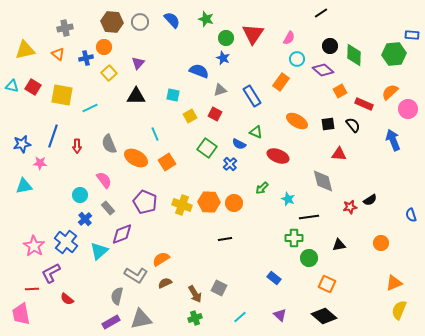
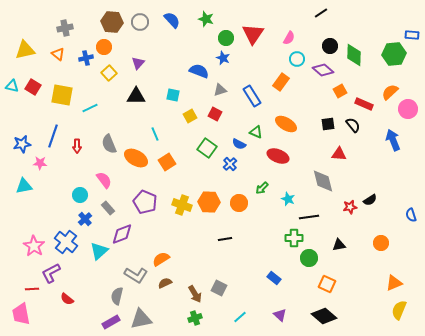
orange ellipse at (297, 121): moved 11 px left, 3 px down
orange circle at (234, 203): moved 5 px right
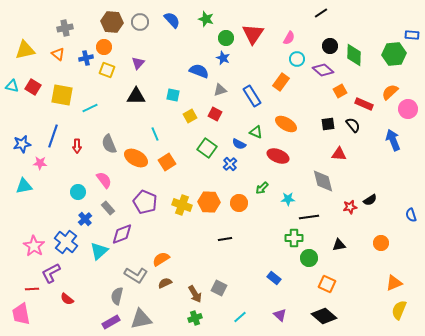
yellow square at (109, 73): moved 2 px left, 3 px up; rotated 28 degrees counterclockwise
cyan circle at (80, 195): moved 2 px left, 3 px up
cyan star at (288, 199): rotated 24 degrees counterclockwise
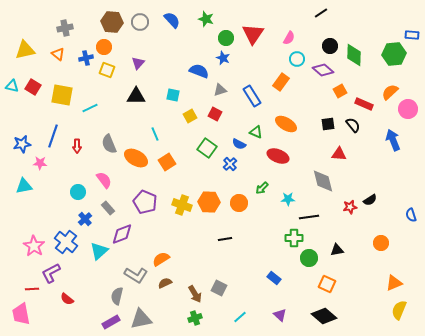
black triangle at (339, 245): moved 2 px left, 5 px down
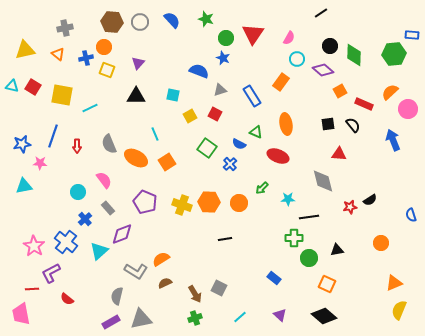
orange ellipse at (286, 124): rotated 50 degrees clockwise
gray L-shape at (136, 275): moved 4 px up
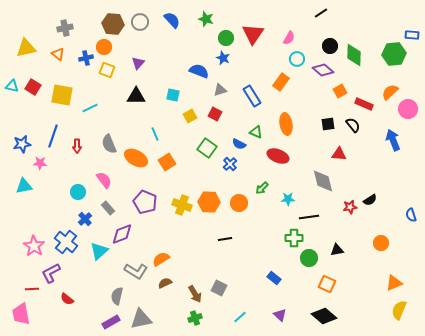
brown hexagon at (112, 22): moved 1 px right, 2 px down
yellow triangle at (25, 50): moved 1 px right, 2 px up
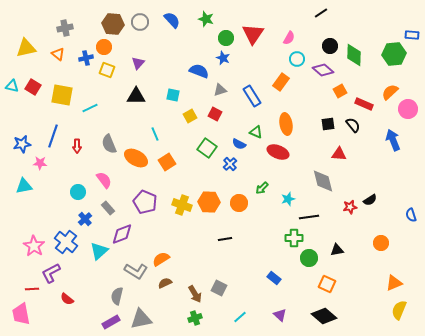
red ellipse at (278, 156): moved 4 px up
cyan star at (288, 199): rotated 16 degrees counterclockwise
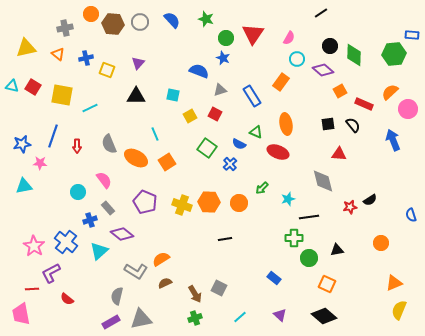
orange circle at (104, 47): moved 13 px left, 33 px up
blue cross at (85, 219): moved 5 px right, 1 px down; rotated 24 degrees clockwise
purple diamond at (122, 234): rotated 60 degrees clockwise
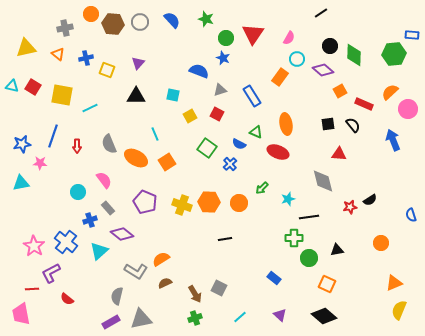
orange rectangle at (281, 82): moved 1 px left, 5 px up
red square at (215, 114): moved 2 px right
cyan triangle at (24, 186): moved 3 px left, 3 px up
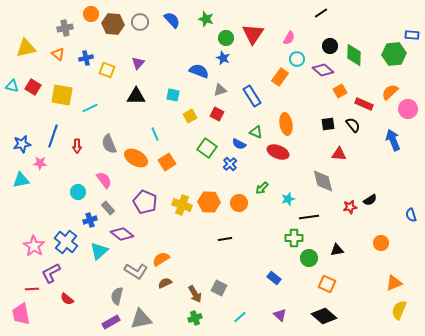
cyan triangle at (21, 183): moved 3 px up
